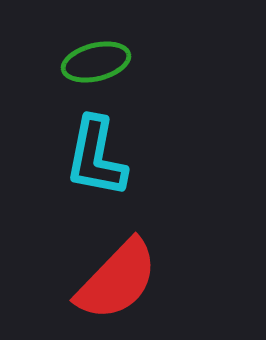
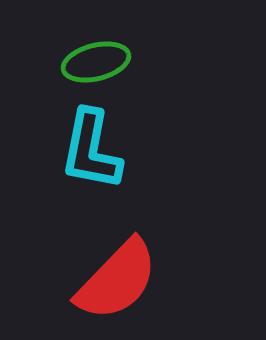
cyan L-shape: moved 5 px left, 7 px up
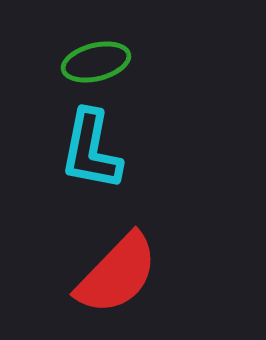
red semicircle: moved 6 px up
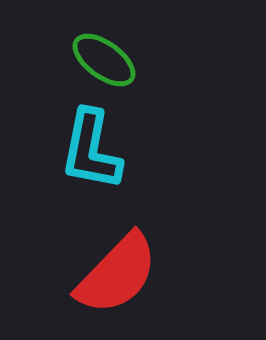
green ellipse: moved 8 px right, 2 px up; rotated 50 degrees clockwise
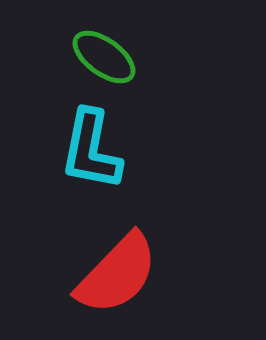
green ellipse: moved 3 px up
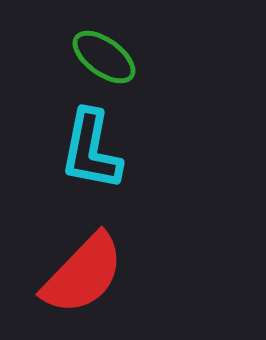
red semicircle: moved 34 px left
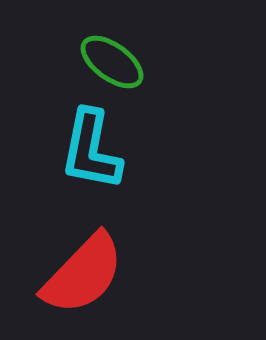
green ellipse: moved 8 px right, 5 px down
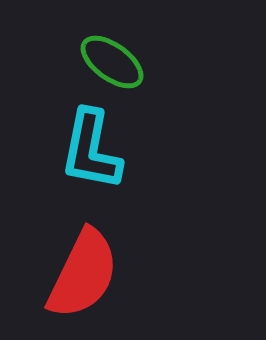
red semicircle: rotated 18 degrees counterclockwise
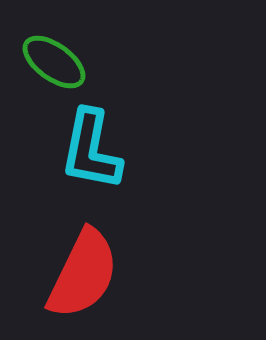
green ellipse: moved 58 px left
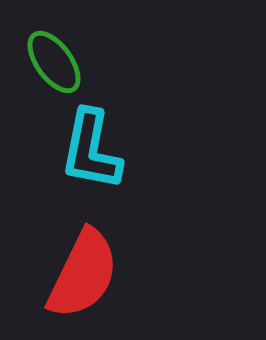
green ellipse: rotated 18 degrees clockwise
